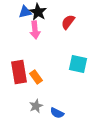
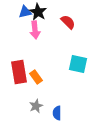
red semicircle: rotated 98 degrees clockwise
blue semicircle: rotated 64 degrees clockwise
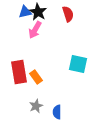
red semicircle: moved 8 px up; rotated 28 degrees clockwise
pink arrow: rotated 36 degrees clockwise
blue semicircle: moved 1 px up
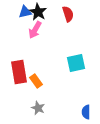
cyan square: moved 2 px left, 1 px up; rotated 24 degrees counterclockwise
orange rectangle: moved 4 px down
gray star: moved 2 px right, 2 px down; rotated 24 degrees counterclockwise
blue semicircle: moved 29 px right
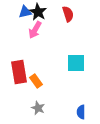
cyan square: rotated 12 degrees clockwise
blue semicircle: moved 5 px left
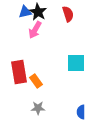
gray star: rotated 24 degrees counterclockwise
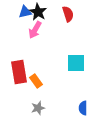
gray star: rotated 16 degrees counterclockwise
blue semicircle: moved 2 px right, 4 px up
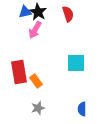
blue semicircle: moved 1 px left, 1 px down
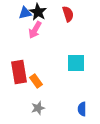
blue triangle: moved 1 px down
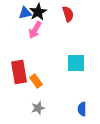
black star: rotated 12 degrees clockwise
